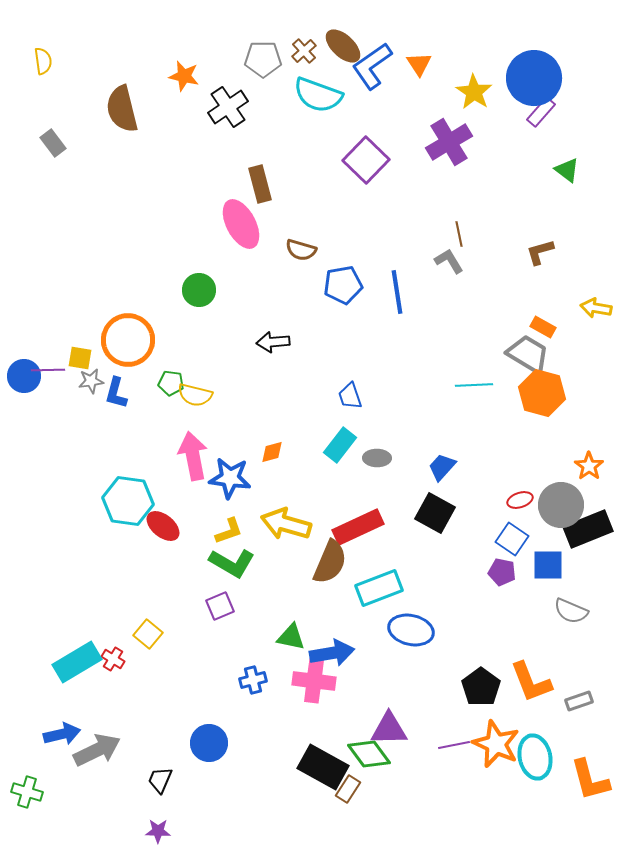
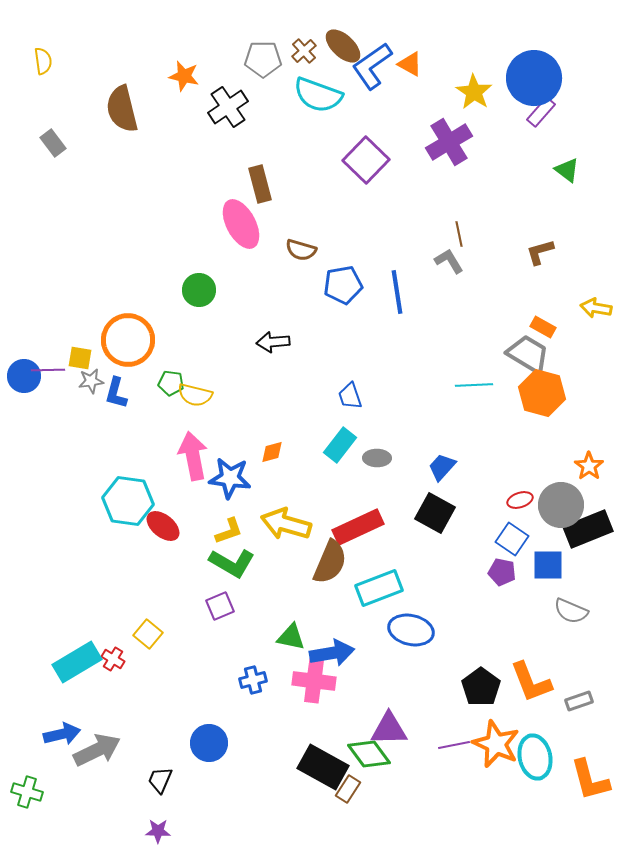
orange triangle at (419, 64): moved 9 px left; rotated 28 degrees counterclockwise
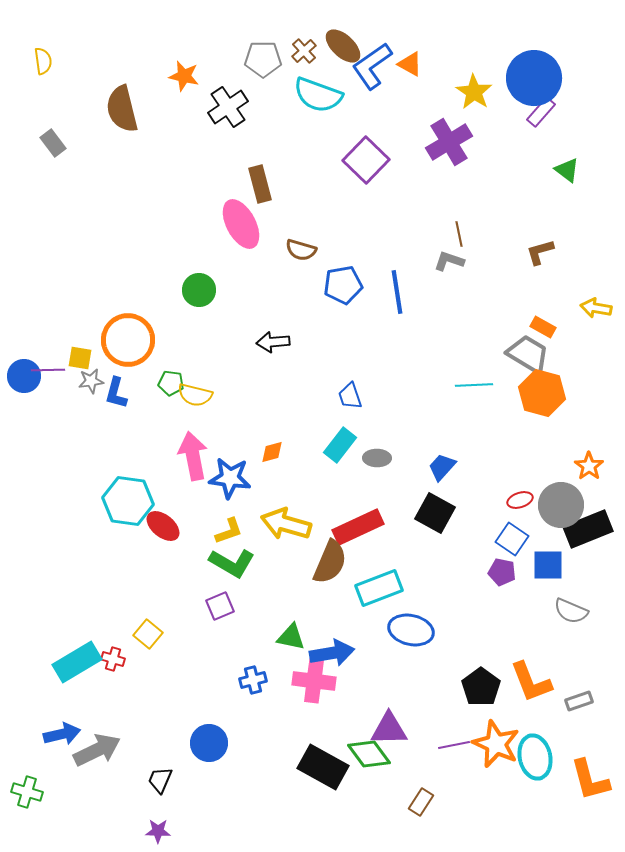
gray L-shape at (449, 261): rotated 40 degrees counterclockwise
red cross at (113, 659): rotated 15 degrees counterclockwise
brown rectangle at (348, 789): moved 73 px right, 13 px down
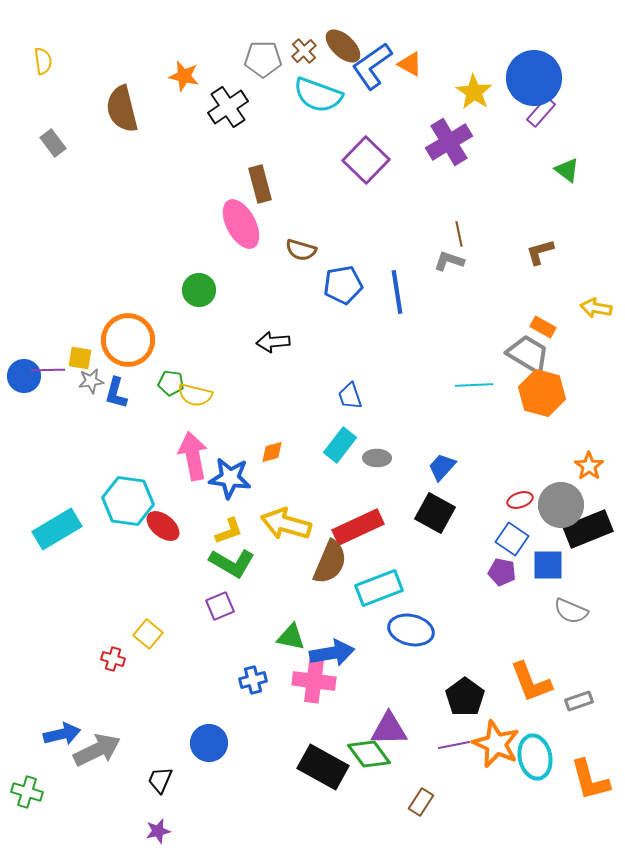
cyan rectangle at (77, 662): moved 20 px left, 133 px up
black pentagon at (481, 687): moved 16 px left, 10 px down
purple star at (158, 831): rotated 15 degrees counterclockwise
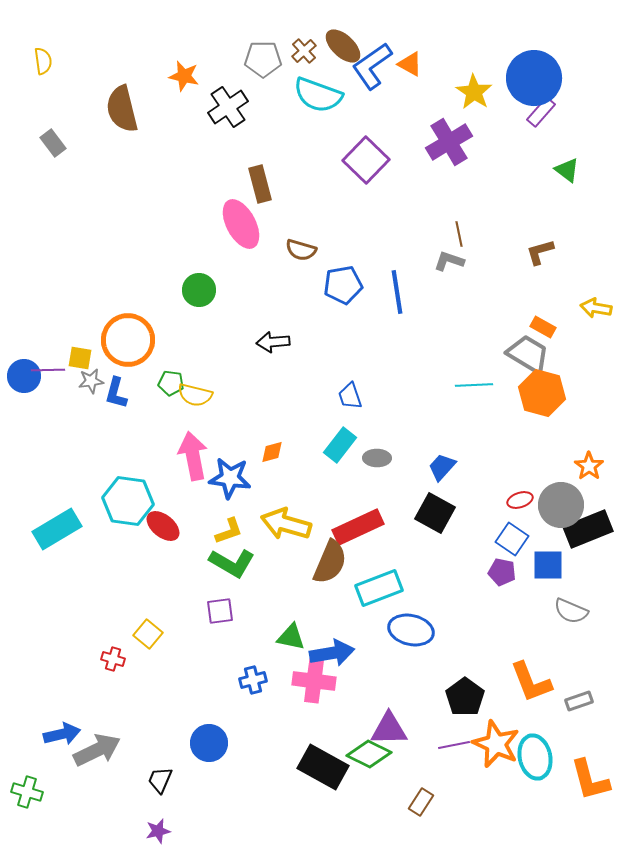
purple square at (220, 606): moved 5 px down; rotated 16 degrees clockwise
green diamond at (369, 754): rotated 27 degrees counterclockwise
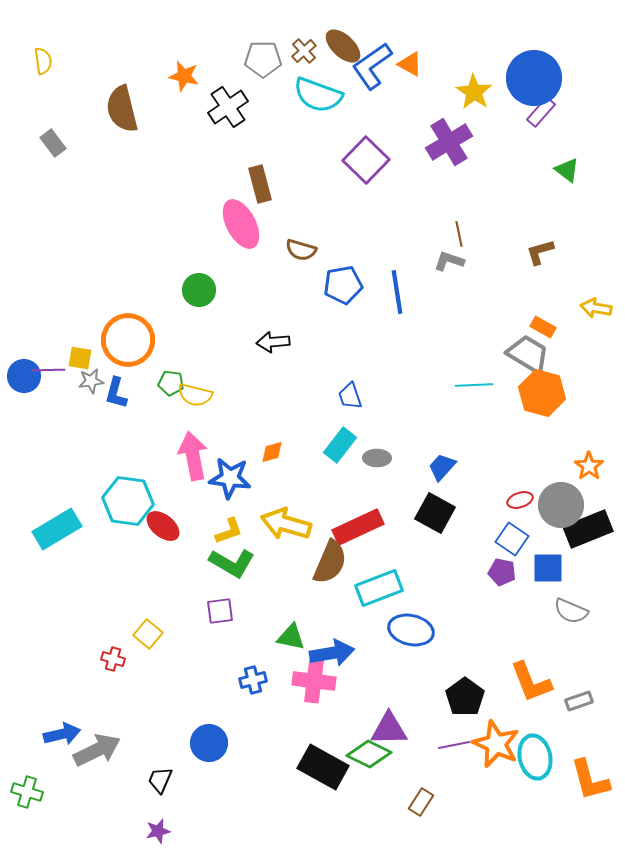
blue square at (548, 565): moved 3 px down
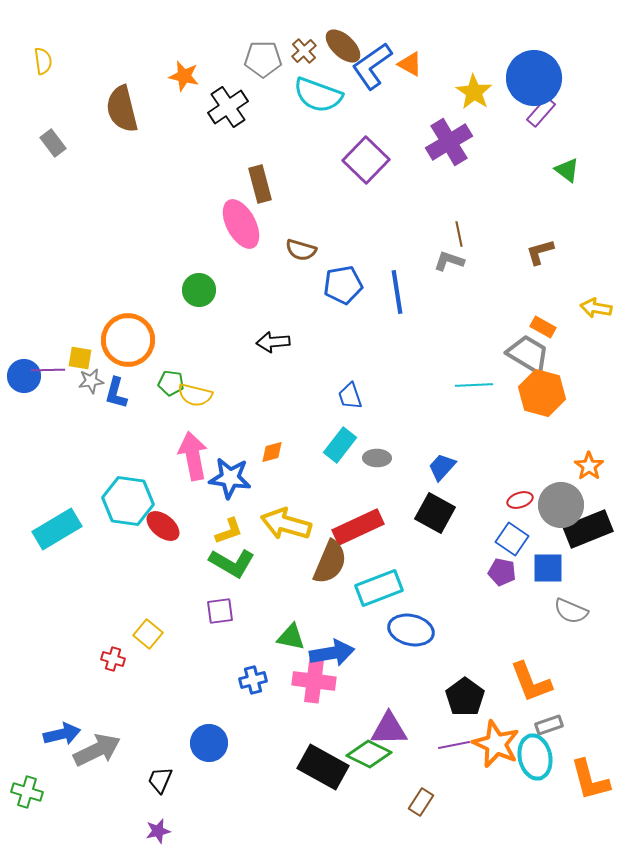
gray rectangle at (579, 701): moved 30 px left, 24 px down
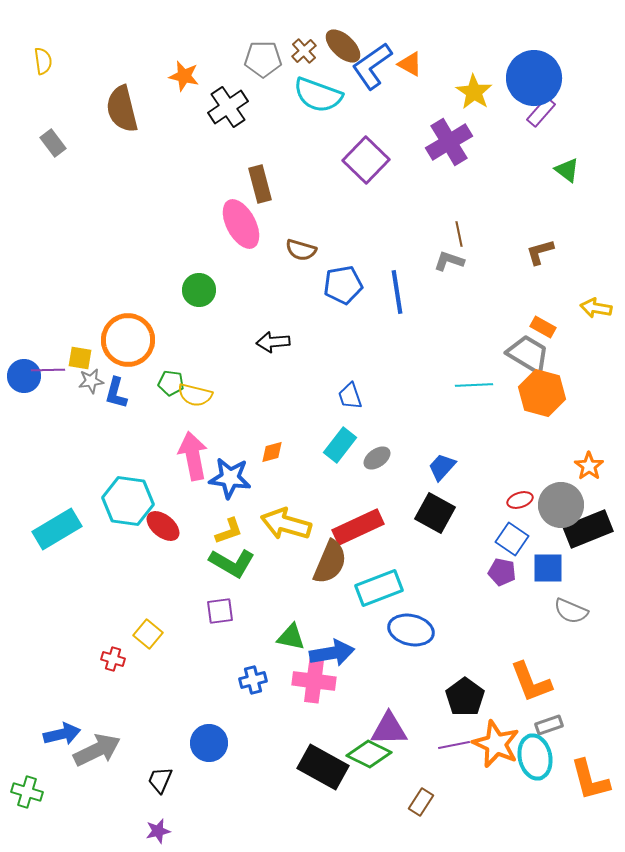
gray ellipse at (377, 458): rotated 36 degrees counterclockwise
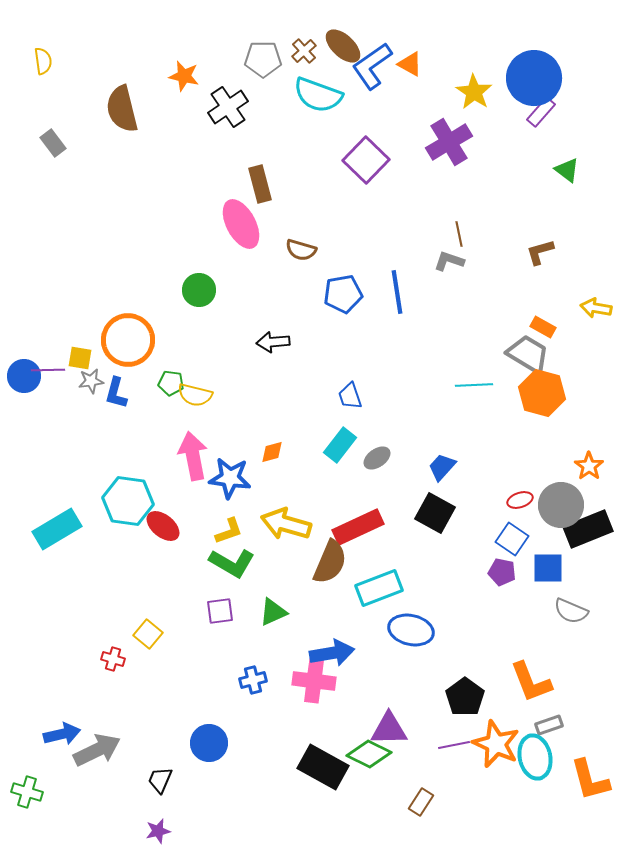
blue pentagon at (343, 285): moved 9 px down
green triangle at (291, 637): moved 18 px left, 25 px up; rotated 36 degrees counterclockwise
